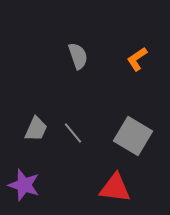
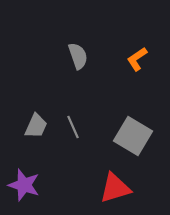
gray trapezoid: moved 3 px up
gray line: moved 6 px up; rotated 15 degrees clockwise
red triangle: rotated 24 degrees counterclockwise
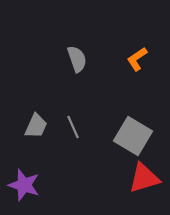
gray semicircle: moved 1 px left, 3 px down
red triangle: moved 29 px right, 10 px up
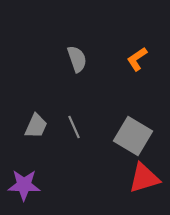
gray line: moved 1 px right
purple star: rotated 16 degrees counterclockwise
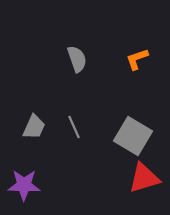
orange L-shape: rotated 15 degrees clockwise
gray trapezoid: moved 2 px left, 1 px down
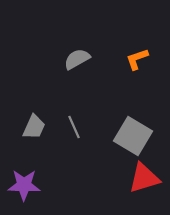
gray semicircle: rotated 100 degrees counterclockwise
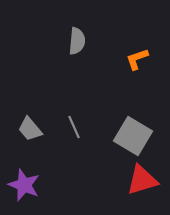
gray semicircle: moved 18 px up; rotated 124 degrees clockwise
gray trapezoid: moved 4 px left, 2 px down; rotated 116 degrees clockwise
red triangle: moved 2 px left, 2 px down
purple star: rotated 20 degrees clockwise
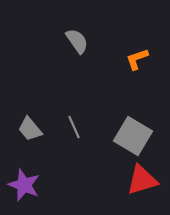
gray semicircle: rotated 40 degrees counterclockwise
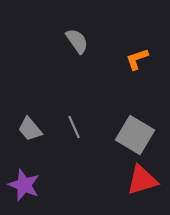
gray square: moved 2 px right, 1 px up
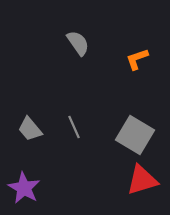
gray semicircle: moved 1 px right, 2 px down
purple star: moved 3 px down; rotated 8 degrees clockwise
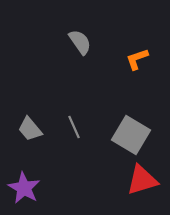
gray semicircle: moved 2 px right, 1 px up
gray square: moved 4 px left
